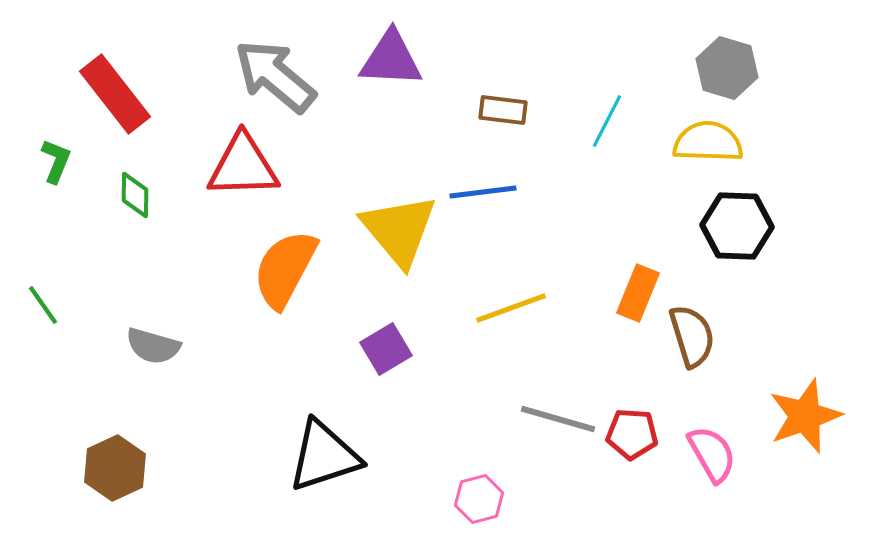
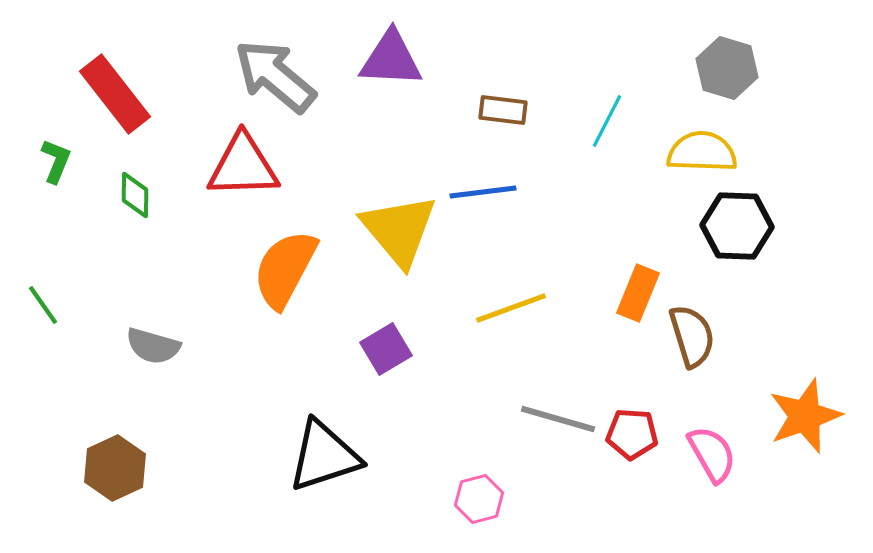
yellow semicircle: moved 6 px left, 10 px down
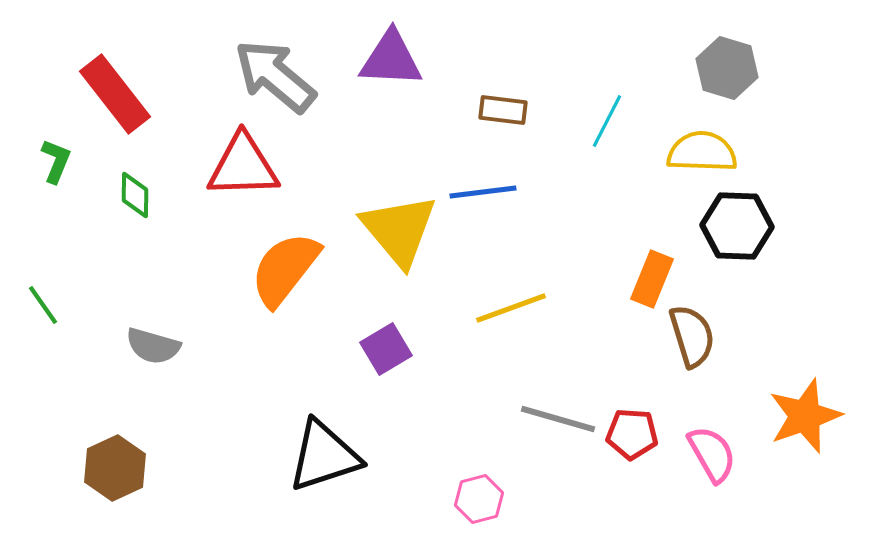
orange semicircle: rotated 10 degrees clockwise
orange rectangle: moved 14 px right, 14 px up
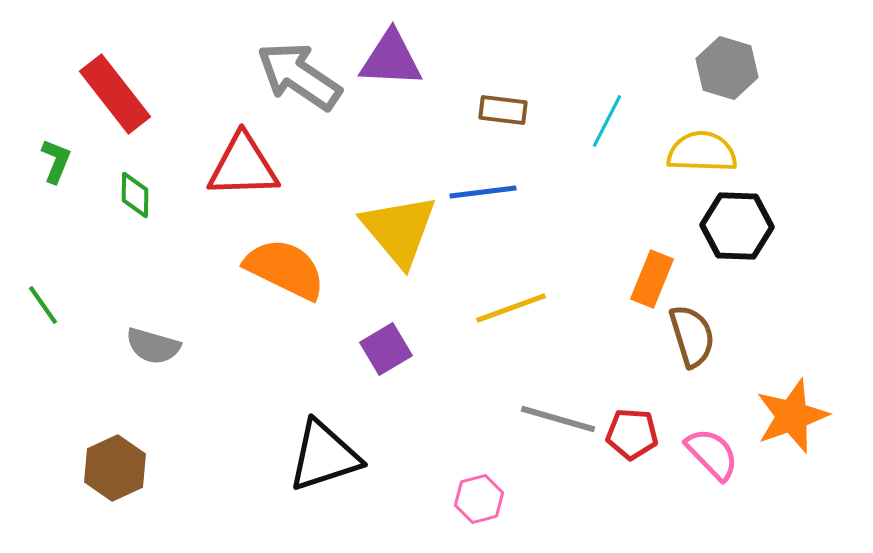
gray arrow: moved 24 px right; rotated 6 degrees counterclockwise
orange semicircle: rotated 78 degrees clockwise
orange star: moved 13 px left
pink semicircle: rotated 14 degrees counterclockwise
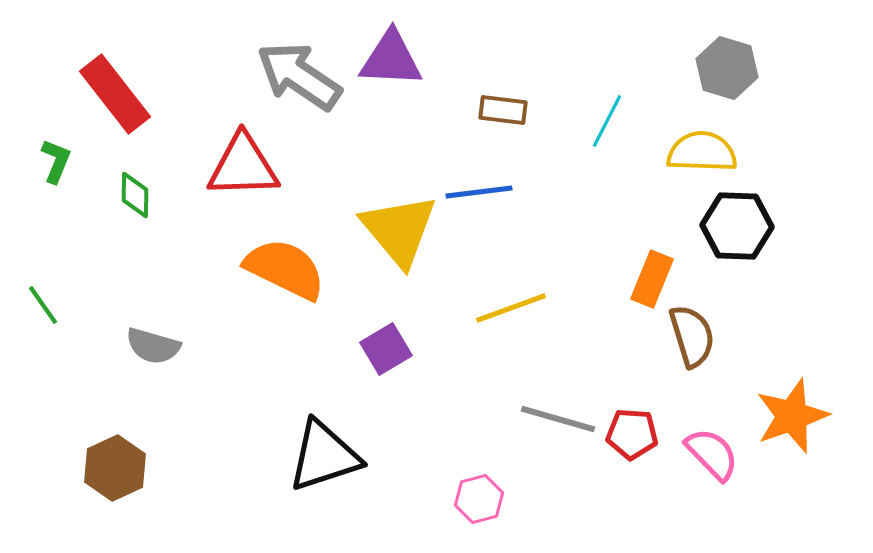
blue line: moved 4 px left
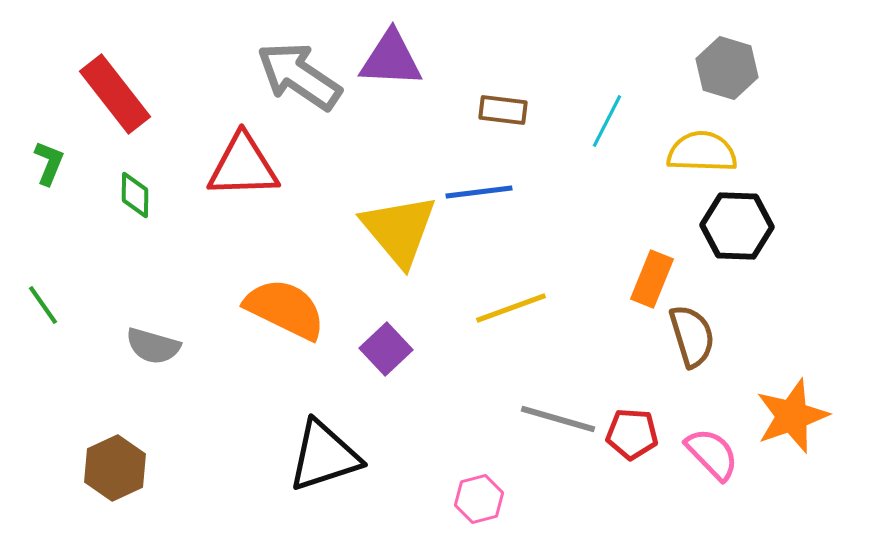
green L-shape: moved 7 px left, 2 px down
orange semicircle: moved 40 px down
purple square: rotated 12 degrees counterclockwise
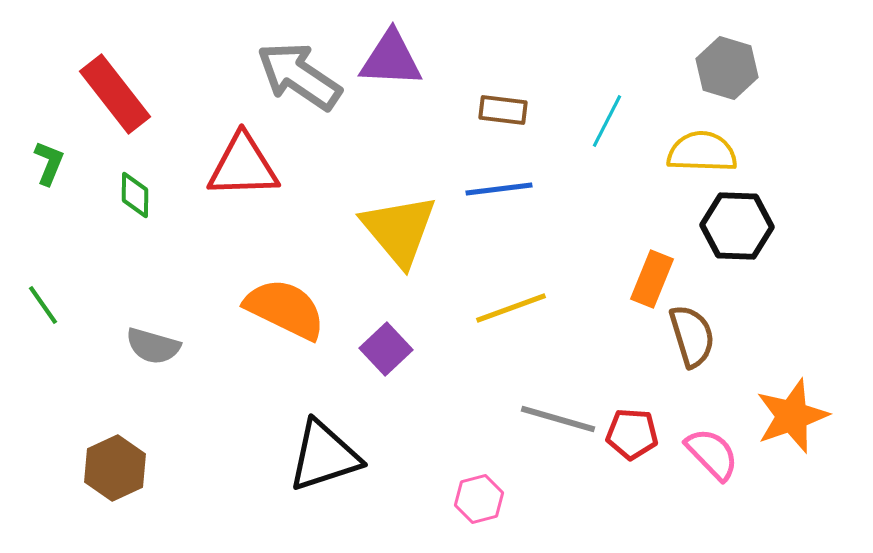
blue line: moved 20 px right, 3 px up
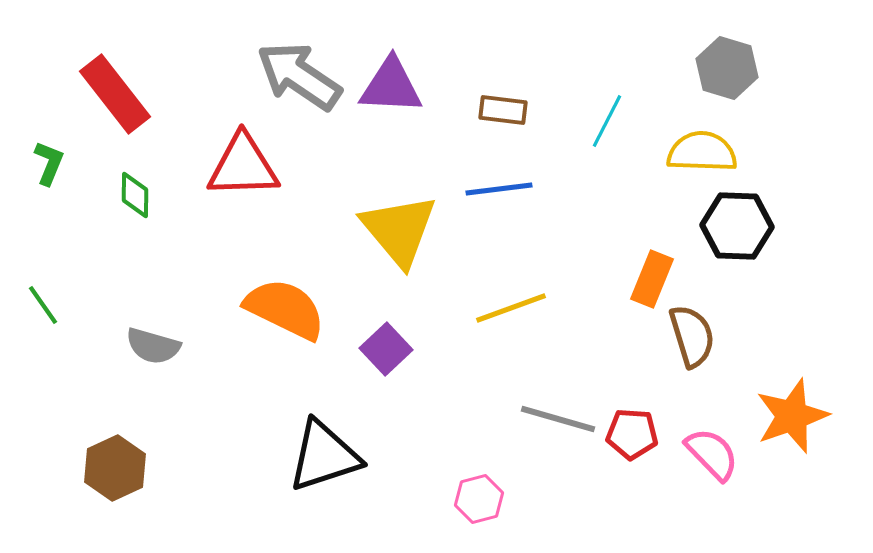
purple triangle: moved 27 px down
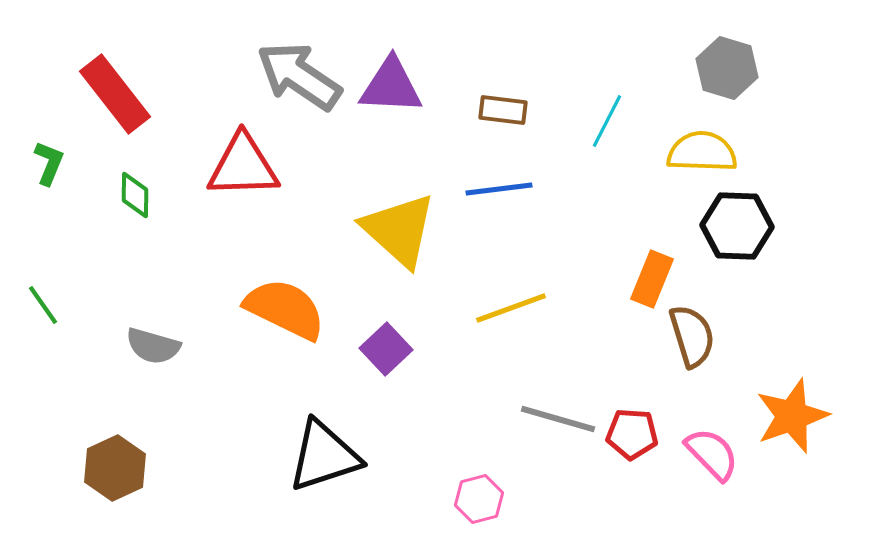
yellow triangle: rotated 8 degrees counterclockwise
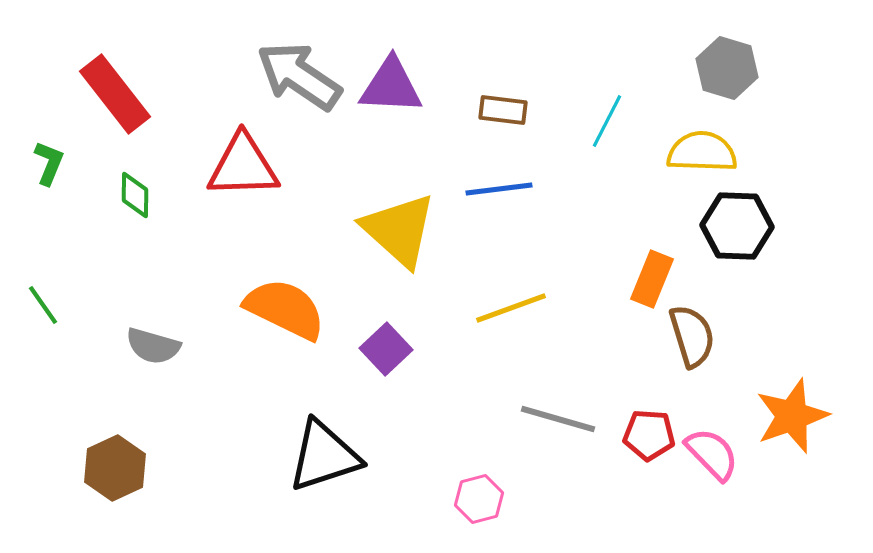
red pentagon: moved 17 px right, 1 px down
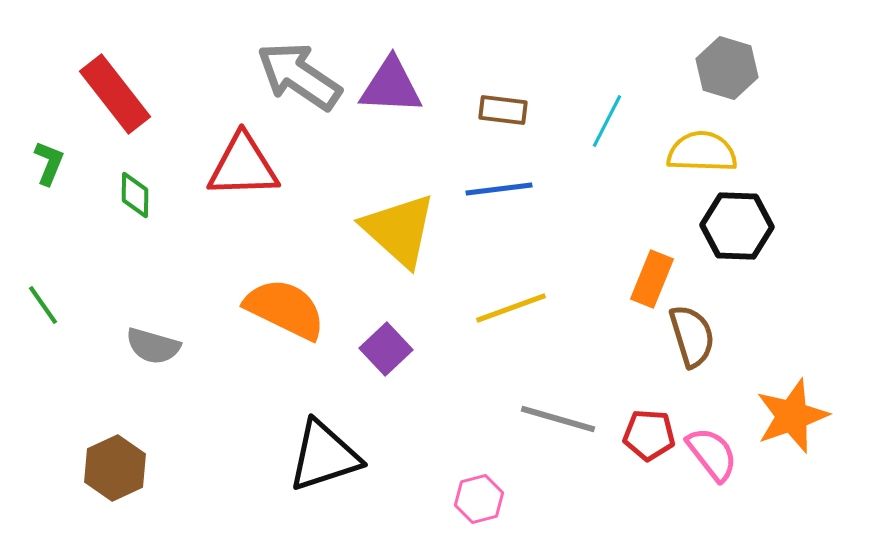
pink semicircle: rotated 6 degrees clockwise
